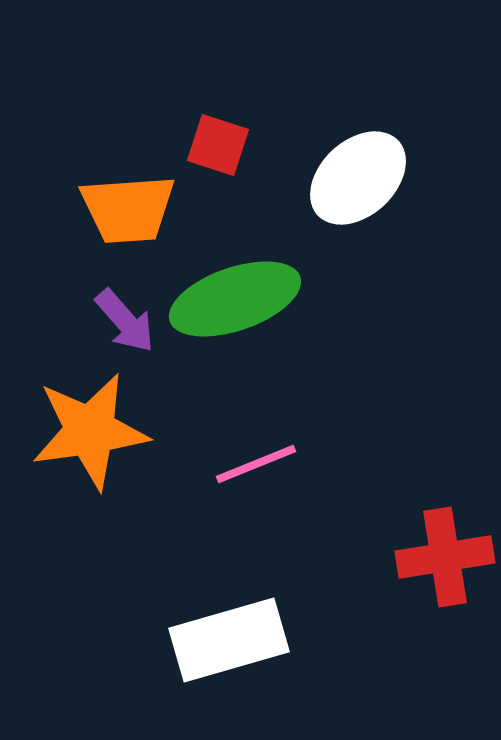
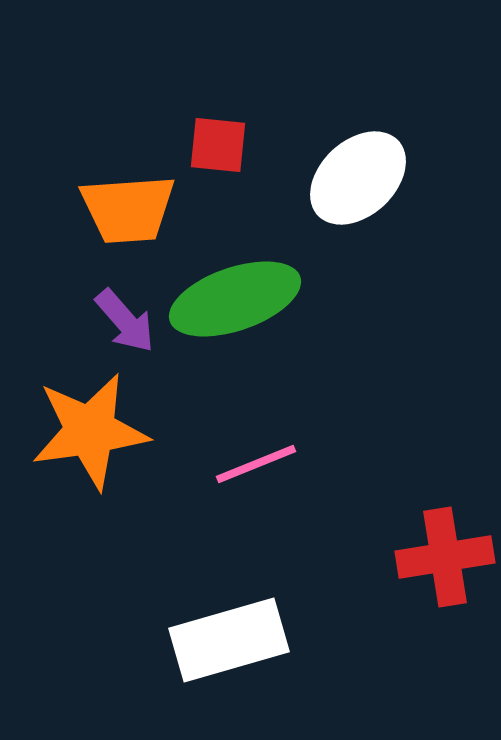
red square: rotated 12 degrees counterclockwise
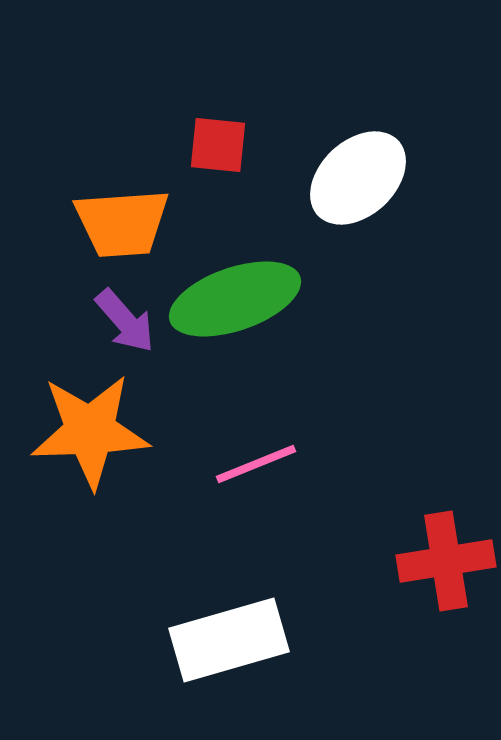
orange trapezoid: moved 6 px left, 14 px down
orange star: rotated 6 degrees clockwise
red cross: moved 1 px right, 4 px down
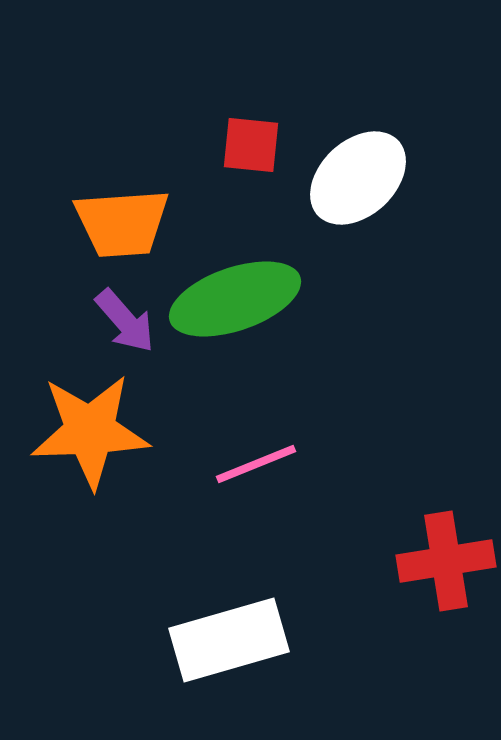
red square: moved 33 px right
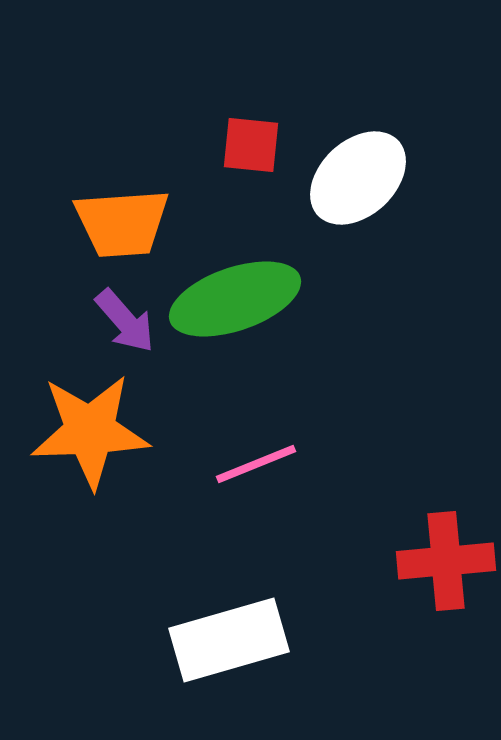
red cross: rotated 4 degrees clockwise
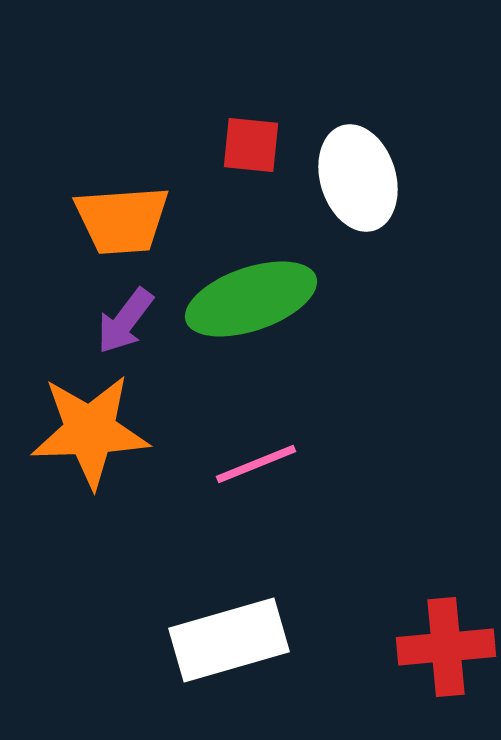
white ellipse: rotated 64 degrees counterclockwise
orange trapezoid: moved 3 px up
green ellipse: moved 16 px right
purple arrow: rotated 78 degrees clockwise
red cross: moved 86 px down
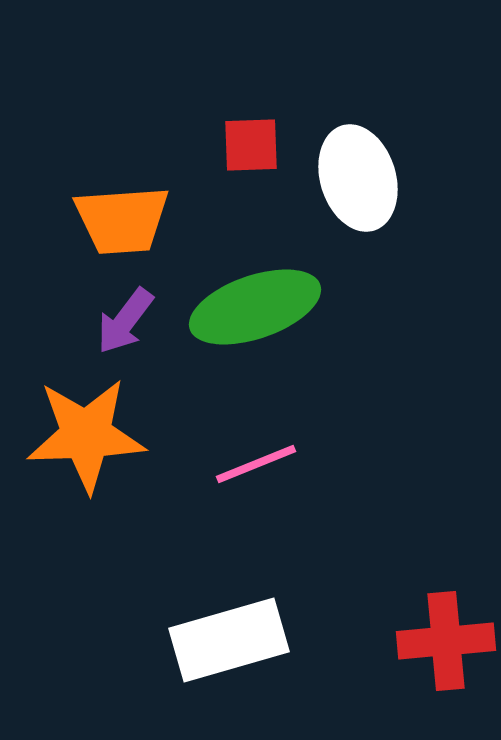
red square: rotated 8 degrees counterclockwise
green ellipse: moved 4 px right, 8 px down
orange star: moved 4 px left, 4 px down
red cross: moved 6 px up
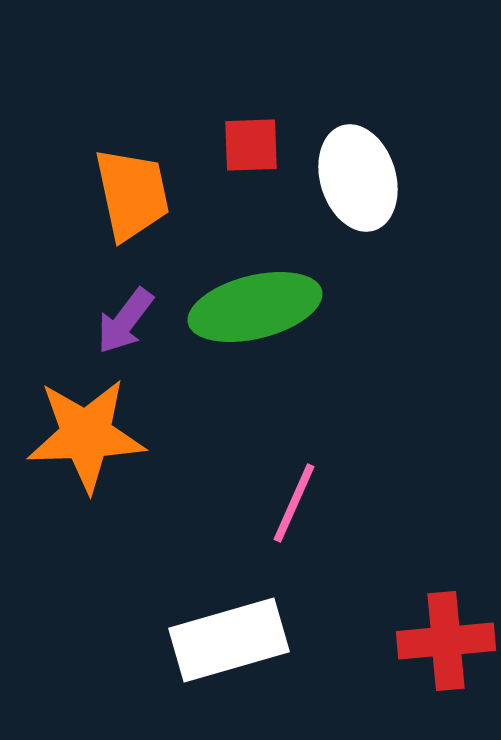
orange trapezoid: moved 10 px right, 26 px up; rotated 98 degrees counterclockwise
green ellipse: rotated 5 degrees clockwise
pink line: moved 38 px right, 39 px down; rotated 44 degrees counterclockwise
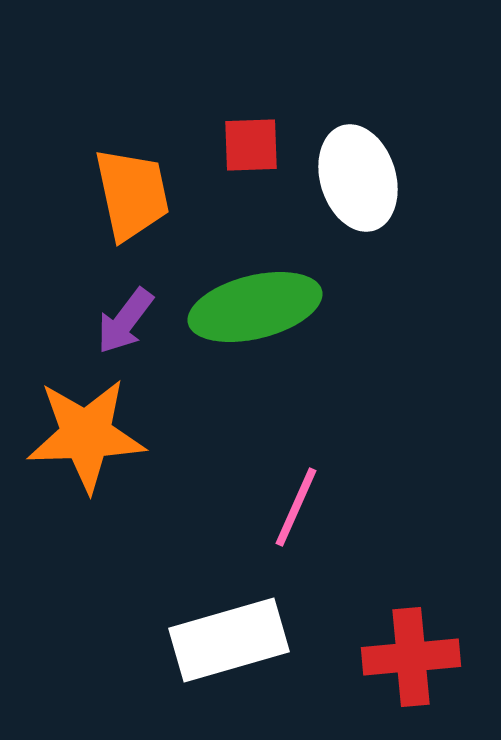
pink line: moved 2 px right, 4 px down
red cross: moved 35 px left, 16 px down
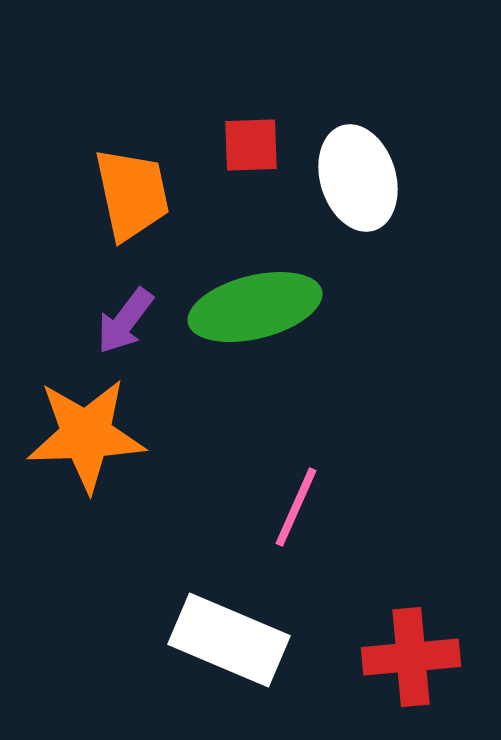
white rectangle: rotated 39 degrees clockwise
